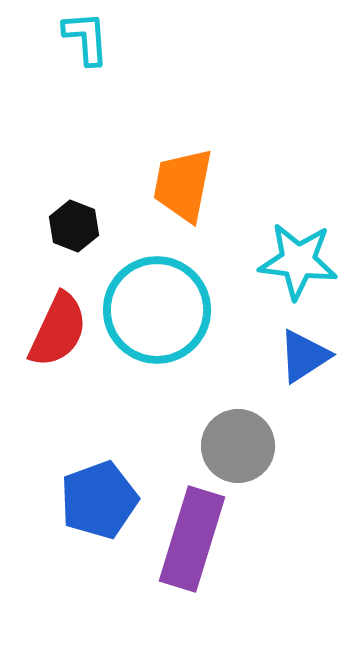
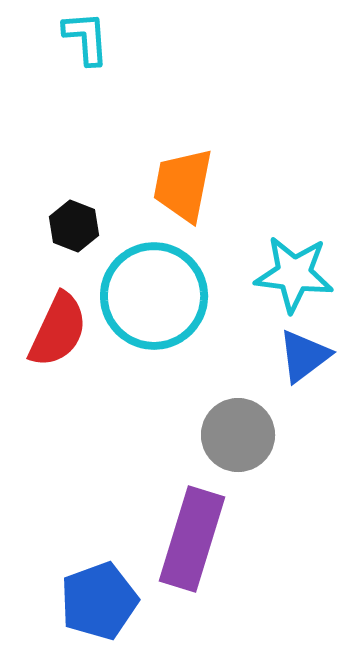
cyan star: moved 4 px left, 13 px down
cyan circle: moved 3 px left, 14 px up
blue triangle: rotated 4 degrees counterclockwise
gray circle: moved 11 px up
blue pentagon: moved 101 px down
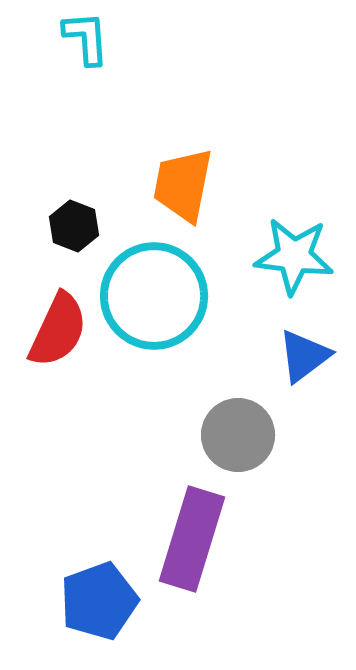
cyan star: moved 18 px up
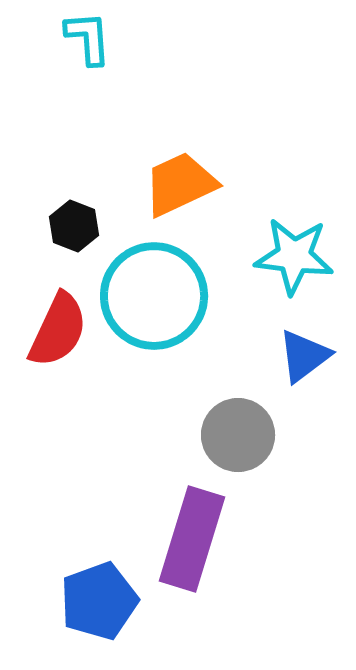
cyan L-shape: moved 2 px right
orange trapezoid: moved 3 px left, 1 px up; rotated 54 degrees clockwise
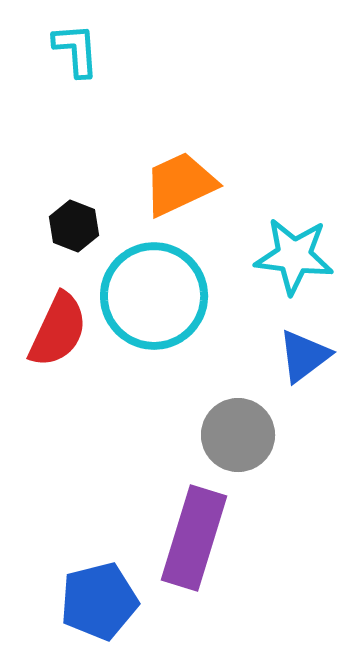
cyan L-shape: moved 12 px left, 12 px down
purple rectangle: moved 2 px right, 1 px up
blue pentagon: rotated 6 degrees clockwise
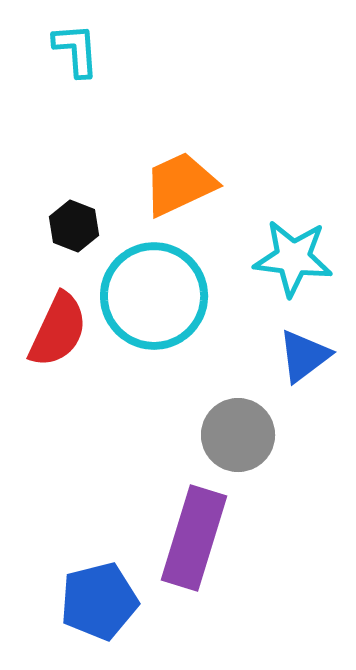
cyan star: moved 1 px left, 2 px down
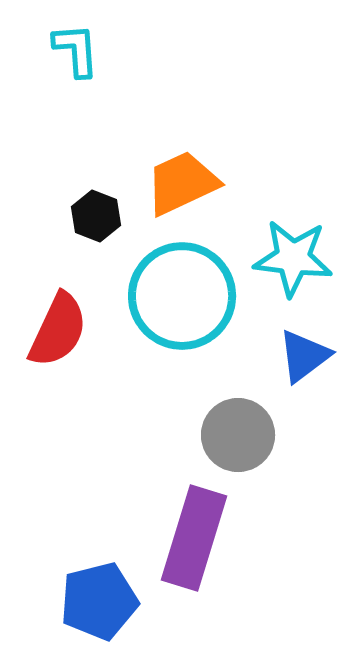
orange trapezoid: moved 2 px right, 1 px up
black hexagon: moved 22 px right, 10 px up
cyan circle: moved 28 px right
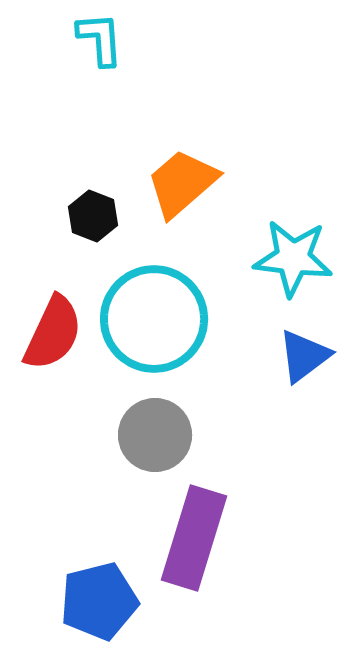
cyan L-shape: moved 24 px right, 11 px up
orange trapezoid: rotated 16 degrees counterclockwise
black hexagon: moved 3 px left
cyan circle: moved 28 px left, 23 px down
red semicircle: moved 5 px left, 3 px down
gray circle: moved 83 px left
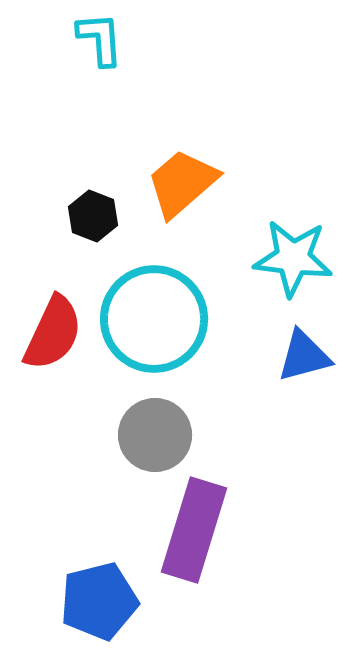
blue triangle: rotated 22 degrees clockwise
purple rectangle: moved 8 px up
